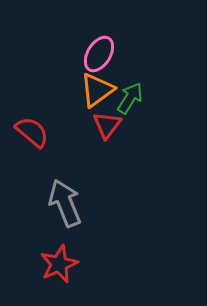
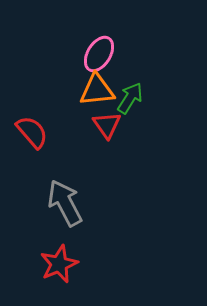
orange triangle: rotated 30 degrees clockwise
red triangle: rotated 12 degrees counterclockwise
red semicircle: rotated 9 degrees clockwise
gray arrow: rotated 6 degrees counterclockwise
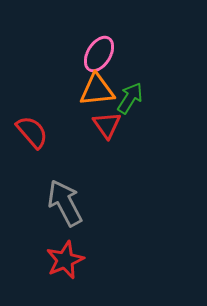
red star: moved 6 px right, 4 px up
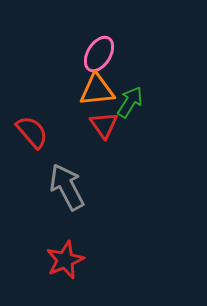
green arrow: moved 4 px down
red triangle: moved 3 px left
gray arrow: moved 2 px right, 16 px up
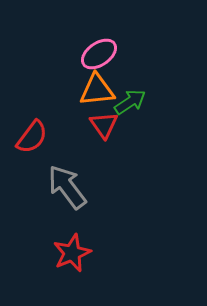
pink ellipse: rotated 24 degrees clockwise
green arrow: rotated 24 degrees clockwise
red semicircle: moved 5 px down; rotated 78 degrees clockwise
gray arrow: rotated 9 degrees counterclockwise
red star: moved 7 px right, 7 px up
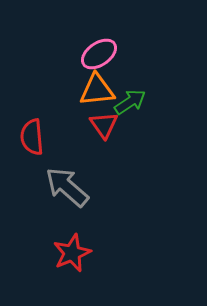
red semicircle: rotated 138 degrees clockwise
gray arrow: rotated 12 degrees counterclockwise
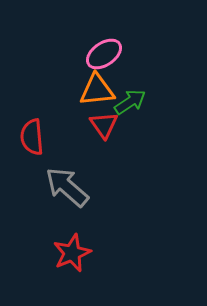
pink ellipse: moved 5 px right
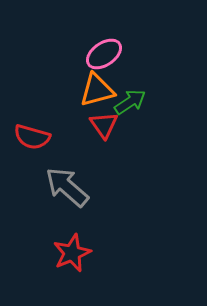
orange triangle: rotated 9 degrees counterclockwise
red semicircle: rotated 69 degrees counterclockwise
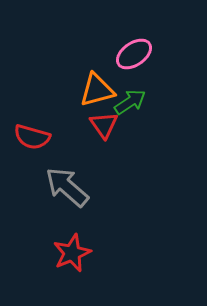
pink ellipse: moved 30 px right
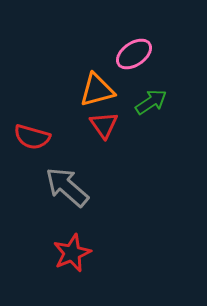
green arrow: moved 21 px right
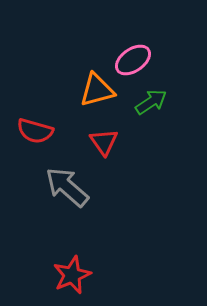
pink ellipse: moved 1 px left, 6 px down
red triangle: moved 17 px down
red semicircle: moved 3 px right, 6 px up
red star: moved 22 px down
